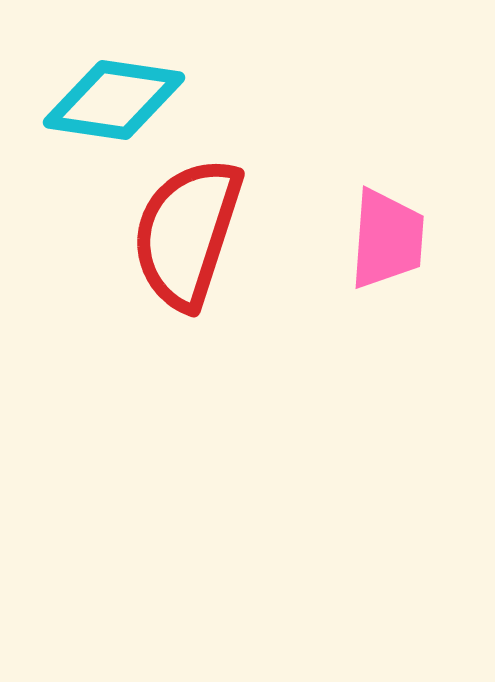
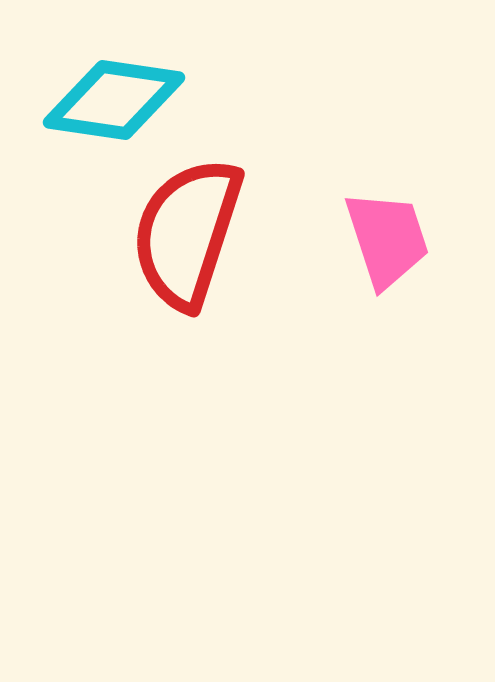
pink trapezoid: rotated 22 degrees counterclockwise
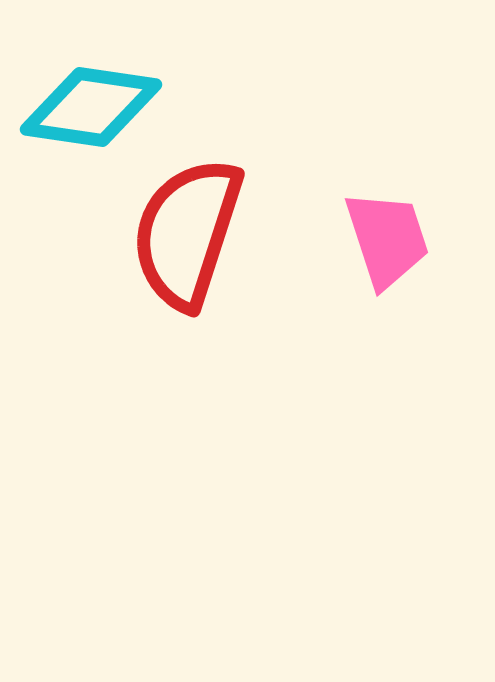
cyan diamond: moved 23 px left, 7 px down
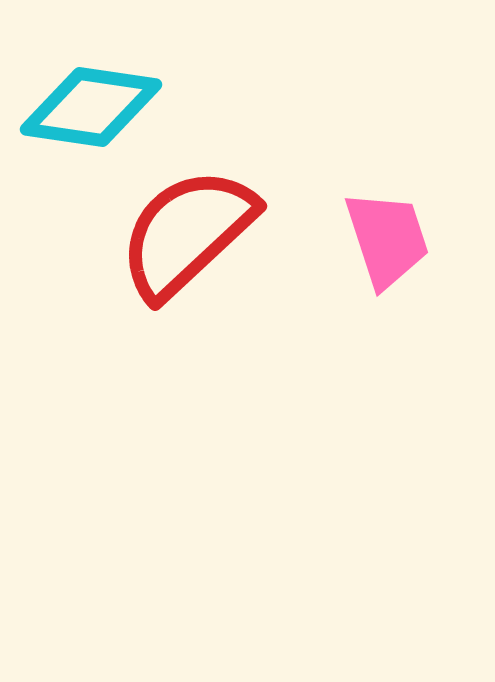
red semicircle: rotated 29 degrees clockwise
